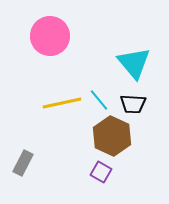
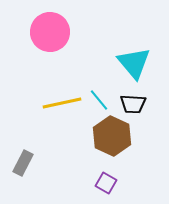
pink circle: moved 4 px up
purple square: moved 5 px right, 11 px down
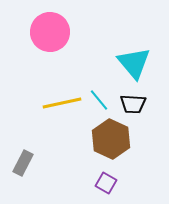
brown hexagon: moved 1 px left, 3 px down
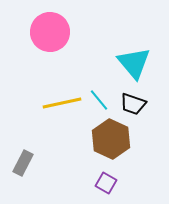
black trapezoid: rotated 16 degrees clockwise
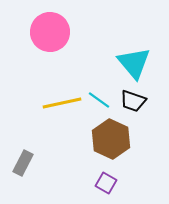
cyan line: rotated 15 degrees counterclockwise
black trapezoid: moved 3 px up
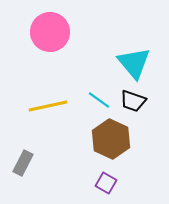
yellow line: moved 14 px left, 3 px down
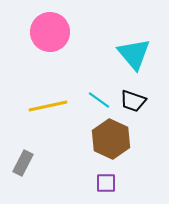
cyan triangle: moved 9 px up
purple square: rotated 30 degrees counterclockwise
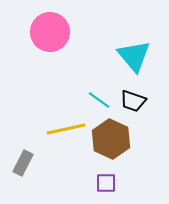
cyan triangle: moved 2 px down
yellow line: moved 18 px right, 23 px down
